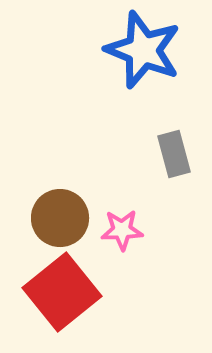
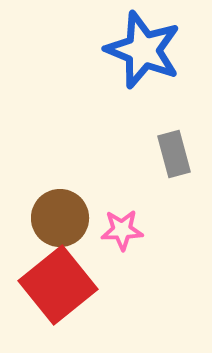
red square: moved 4 px left, 7 px up
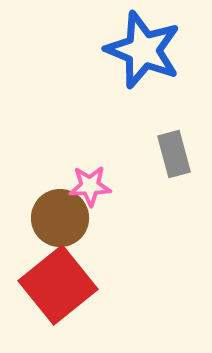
pink star: moved 32 px left, 44 px up
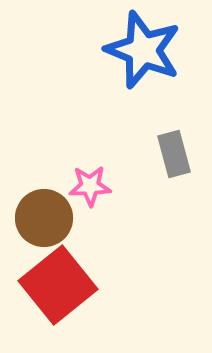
brown circle: moved 16 px left
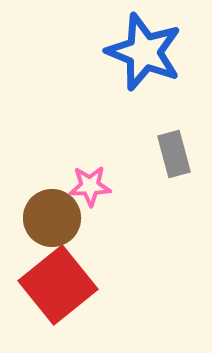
blue star: moved 1 px right, 2 px down
brown circle: moved 8 px right
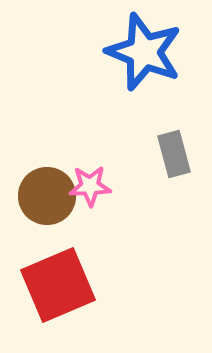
brown circle: moved 5 px left, 22 px up
red square: rotated 16 degrees clockwise
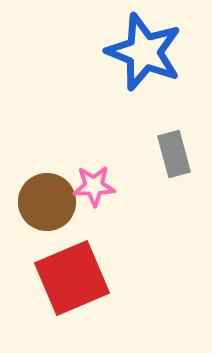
pink star: moved 4 px right
brown circle: moved 6 px down
red square: moved 14 px right, 7 px up
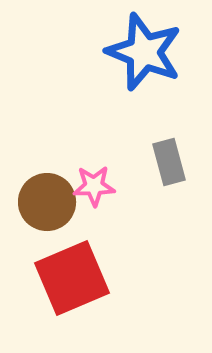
gray rectangle: moved 5 px left, 8 px down
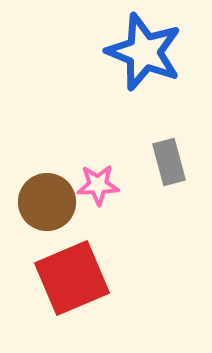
pink star: moved 4 px right, 1 px up
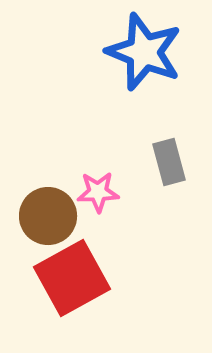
pink star: moved 7 px down
brown circle: moved 1 px right, 14 px down
red square: rotated 6 degrees counterclockwise
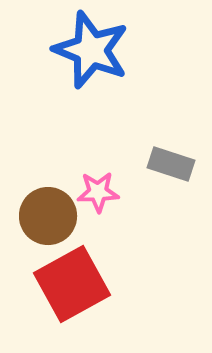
blue star: moved 53 px left, 2 px up
gray rectangle: moved 2 px right, 2 px down; rotated 57 degrees counterclockwise
red square: moved 6 px down
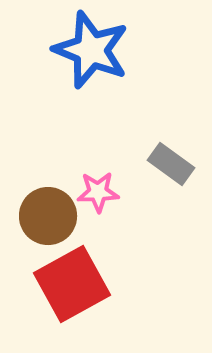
gray rectangle: rotated 18 degrees clockwise
